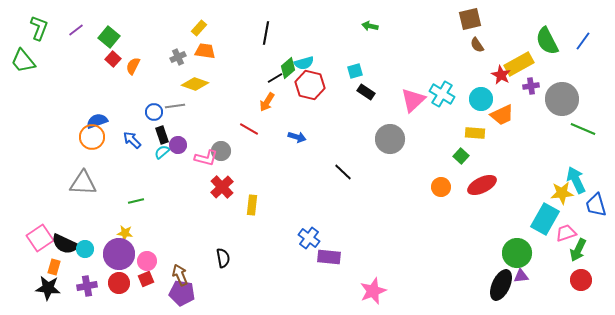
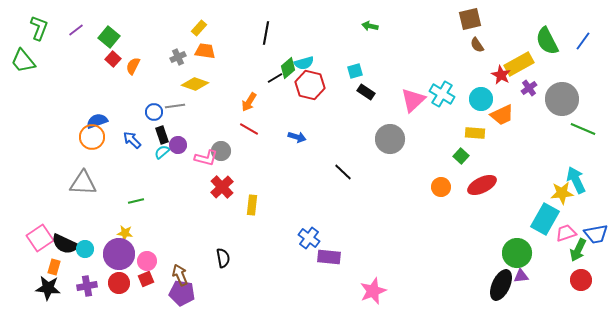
purple cross at (531, 86): moved 2 px left, 2 px down; rotated 28 degrees counterclockwise
orange arrow at (267, 102): moved 18 px left
blue trapezoid at (596, 205): moved 29 px down; rotated 85 degrees counterclockwise
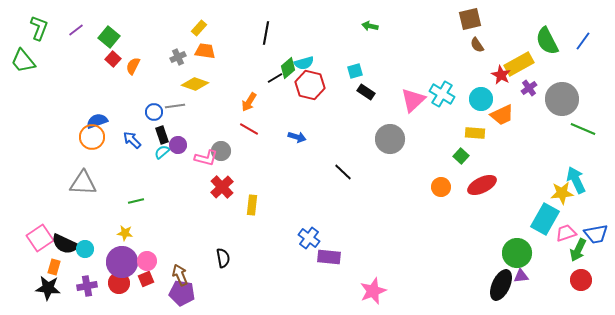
purple circle at (119, 254): moved 3 px right, 8 px down
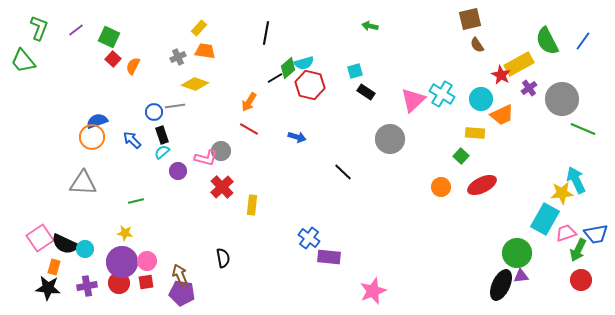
green square at (109, 37): rotated 15 degrees counterclockwise
purple circle at (178, 145): moved 26 px down
red square at (146, 279): moved 3 px down; rotated 14 degrees clockwise
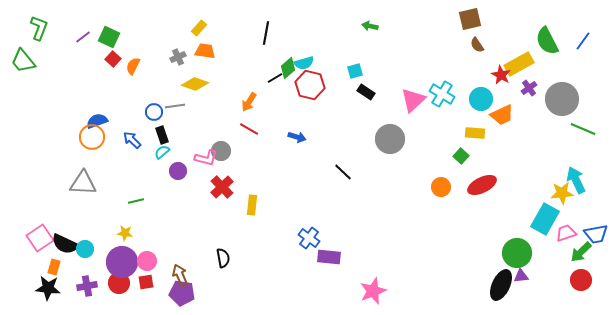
purple line at (76, 30): moved 7 px right, 7 px down
green arrow at (578, 250): moved 3 px right, 2 px down; rotated 20 degrees clockwise
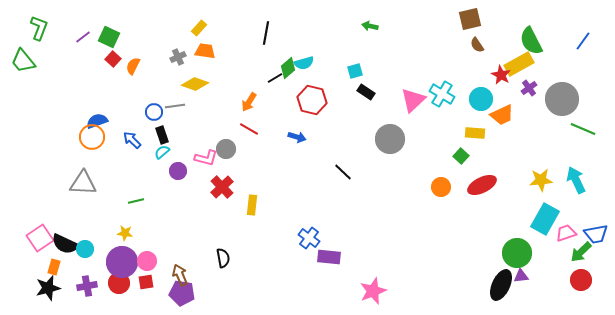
green semicircle at (547, 41): moved 16 px left
red hexagon at (310, 85): moved 2 px right, 15 px down
gray circle at (221, 151): moved 5 px right, 2 px up
yellow star at (562, 193): moved 21 px left, 13 px up
black star at (48, 288): rotated 20 degrees counterclockwise
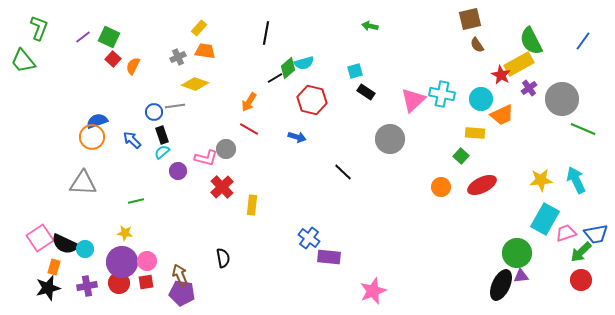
cyan cross at (442, 94): rotated 20 degrees counterclockwise
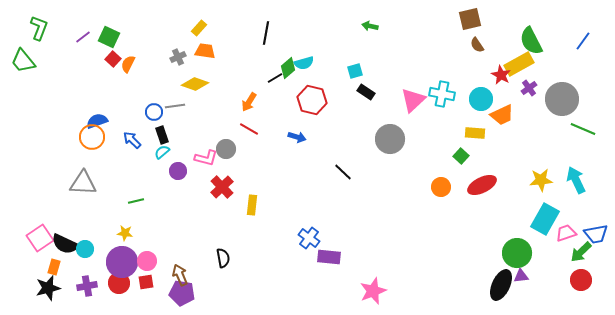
orange semicircle at (133, 66): moved 5 px left, 2 px up
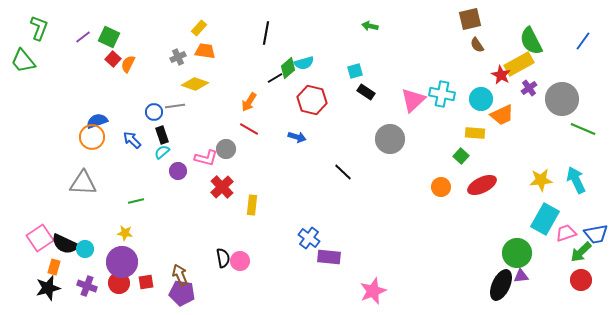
pink circle at (147, 261): moved 93 px right
purple cross at (87, 286): rotated 30 degrees clockwise
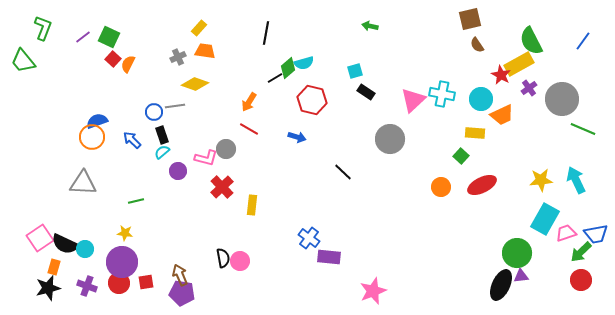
green L-shape at (39, 28): moved 4 px right
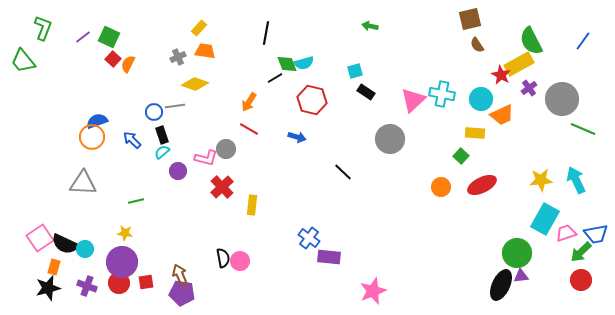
green diamond at (288, 68): moved 1 px left, 4 px up; rotated 70 degrees counterclockwise
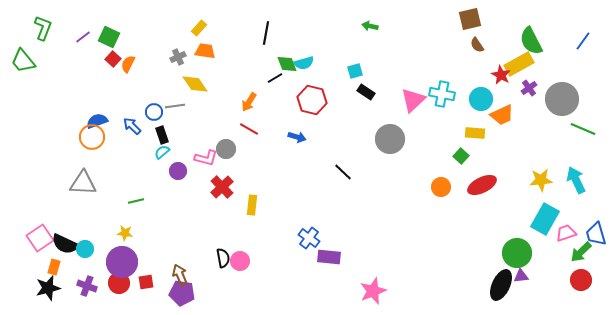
yellow diamond at (195, 84): rotated 36 degrees clockwise
blue arrow at (132, 140): moved 14 px up
blue trapezoid at (596, 234): rotated 85 degrees clockwise
